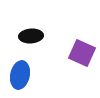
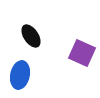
black ellipse: rotated 60 degrees clockwise
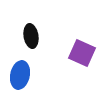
black ellipse: rotated 25 degrees clockwise
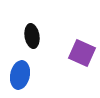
black ellipse: moved 1 px right
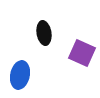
black ellipse: moved 12 px right, 3 px up
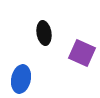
blue ellipse: moved 1 px right, 4 px down
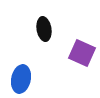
black ellipse: moved 4 px up
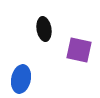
purple square: moved 3 px left, 3 px up; rotated 12 degrees counterclockwise
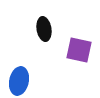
blue ellipse: moved 2 px left, 2 px down
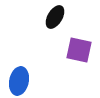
black ellipse: moved 11 px right, 12 px up; rotated 40 degrees clockwise
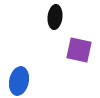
black ellipse: rotated 25 degrees counterclockwise
